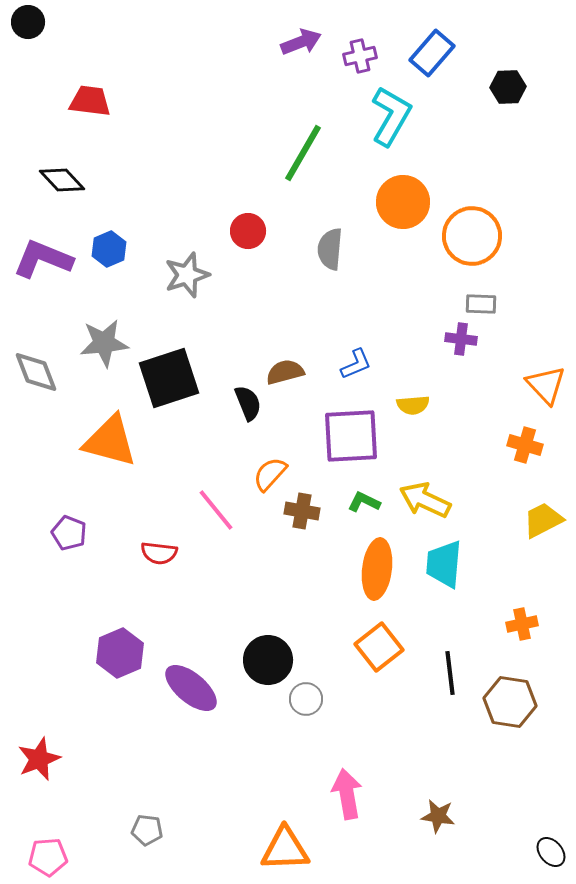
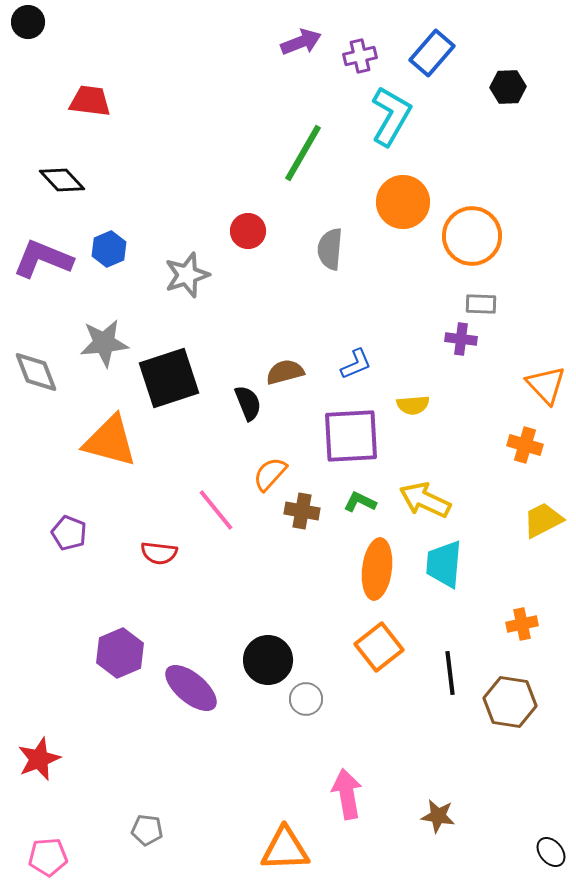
green L-shape at (364, 502): moved 4 px left
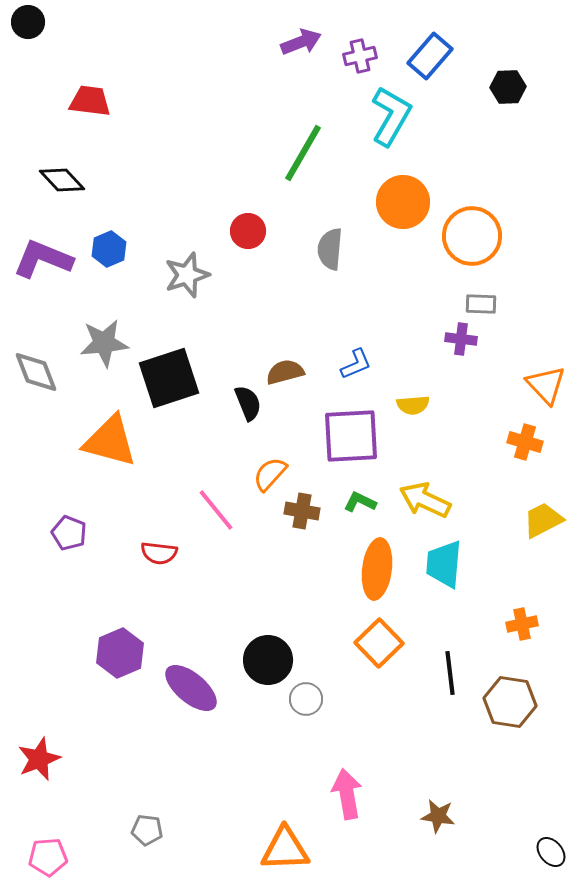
blue rectangle at (432, 53): moved 2 px left, 3 px down
orange cross at (525, 445): moved 3 px up
orange square at (379, 647): moved 4 px up; rotated 6 degrees counterclockwise
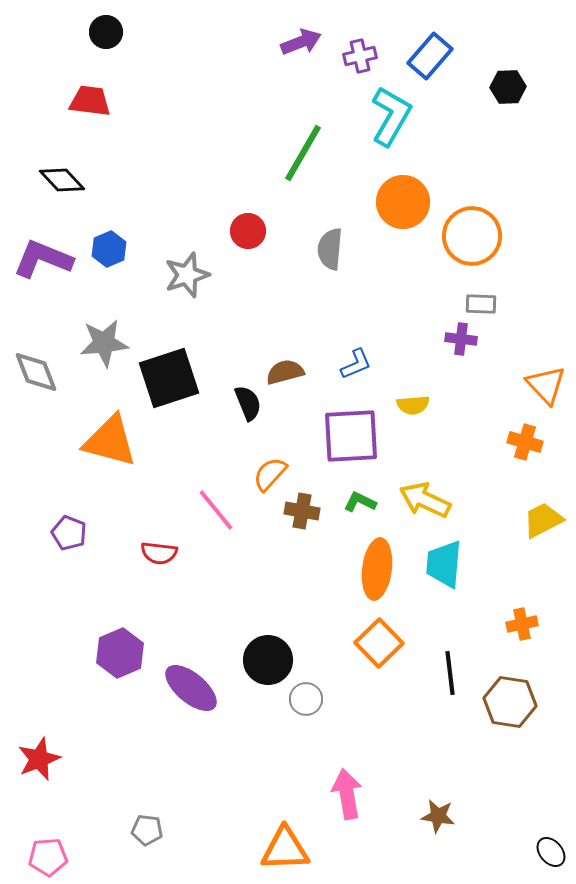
black circle at (28, 22): moved 78 px right, 10 px down
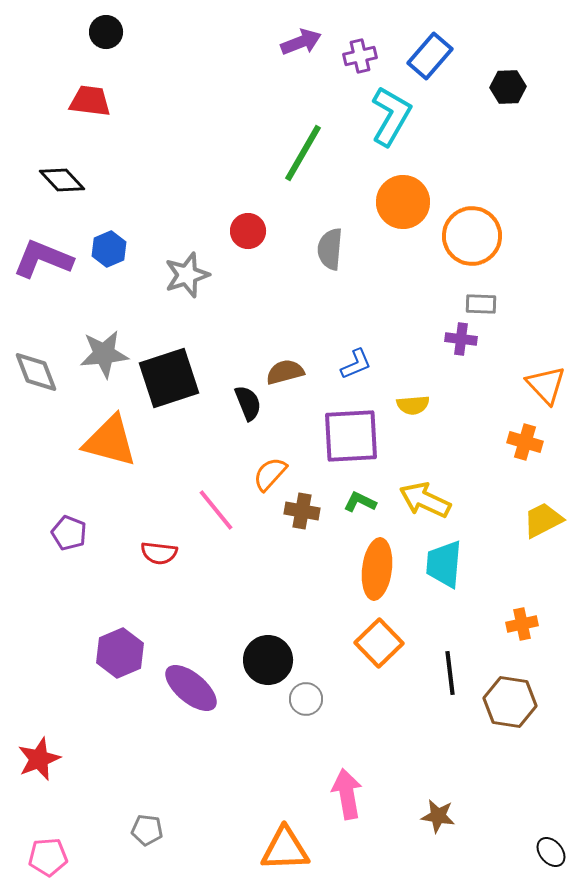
gray star at (104, 343): moved 11 px down
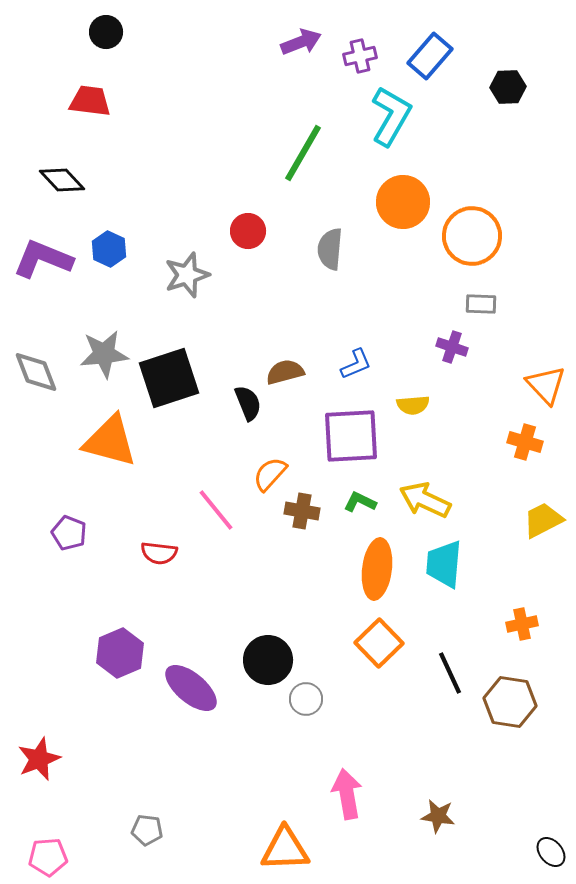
blue hexagon at (109, 249): rotated 12 degrees counterclockwise
purple cross at (461, 339): moved 9 px left, 8 px down; rotated 12 degrees clockwise
black line at (450, 673): rotated 18 degrees counterclockwise
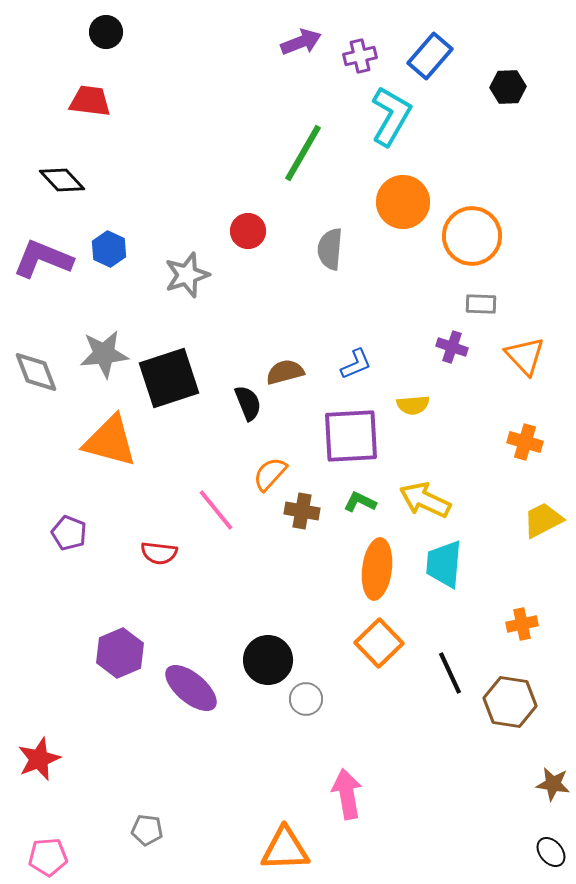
orange triangle at (546, 385): moved 21 px left, 29 px up
brown star at (438, 816): moved 115 px right, 32 px up
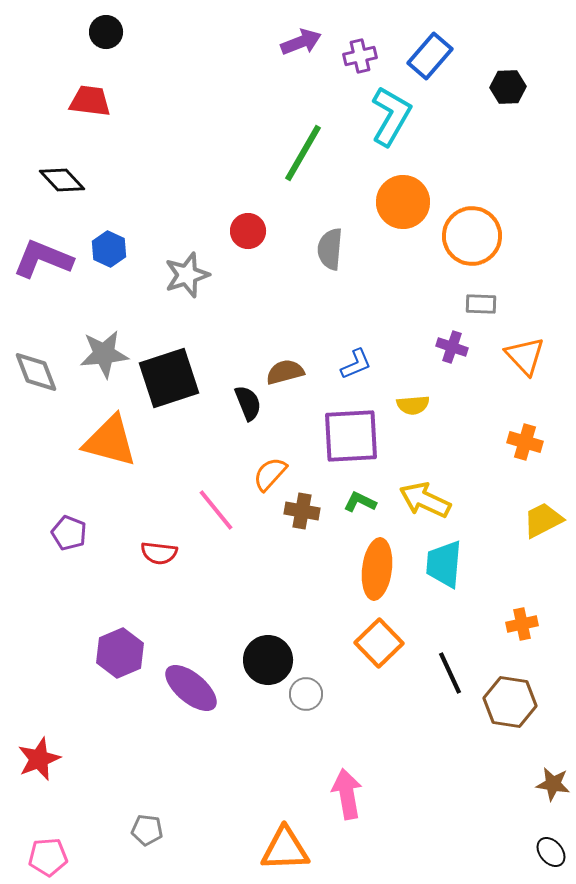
gray circle at (306, 699): moved 5 px up
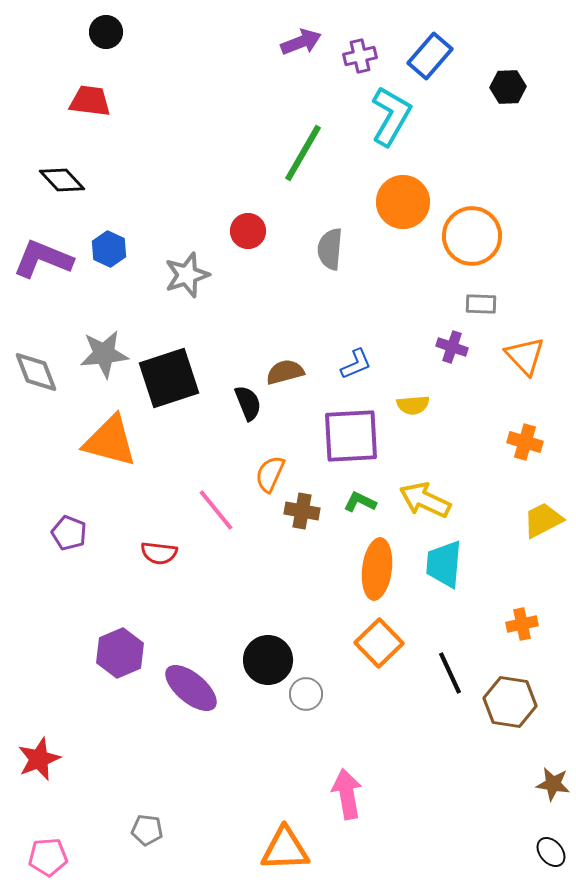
orange semicircle at (270, 474): rotated 18 degrees counterclockwise
